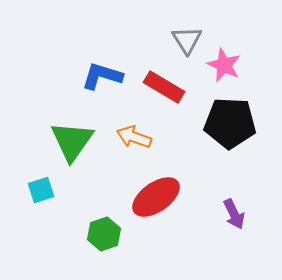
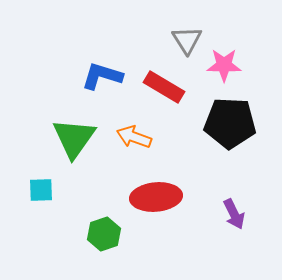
pink star: rotated 24 degrees counterclockwise
green triangle: moved 2 px right, 3 px up
cyan square: rotated 16 degrees clockwise
red ellipse: rotated 30 degrees clockwise
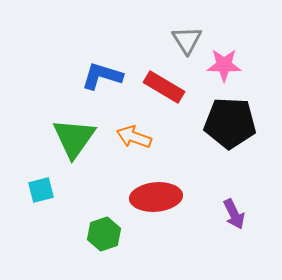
cyan square: rotated 12 degrees counterclockwise
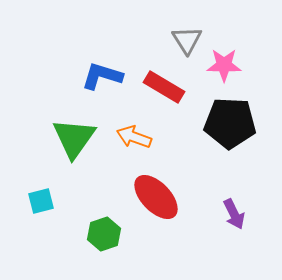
cyan square: moved 11 px down
red ellipse: rotated 51 degrees clockwise
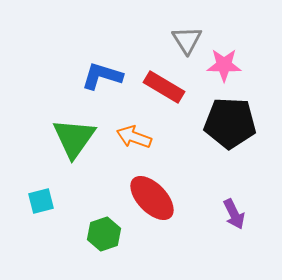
red ellipse: moved 4 px left, 1 px down
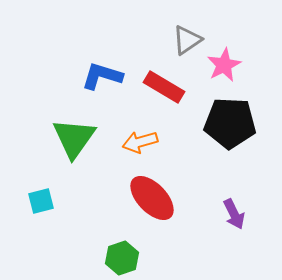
gray triangle: rotated 28 degrees clockwise
pink star: rotated 28 degrees counterclockwise
orange arrow: moved 6 px right, 5 px down; rotated 36 degrees counterclockwise
green hexagon: moved 18 px right, 24 px down
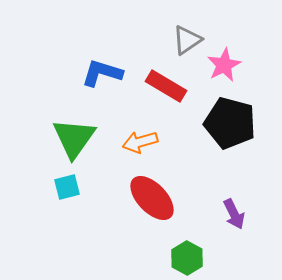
blue L-shape: moved 3 px up
red rectangle: moved 2 px right, 1 px up
black pentagon: rotated 12 degrees clockwise
cyan square: moved 26 px right, 14 px up
green hexagon: moved 65 px right; rotated 12 degrees counterclockwise
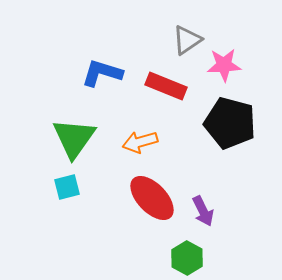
pink star: rotated 24 degrees clockwise
red rectangle: rotated 9 degrees counterclockwise
purple arrow: moved 31 px left, 3 px up
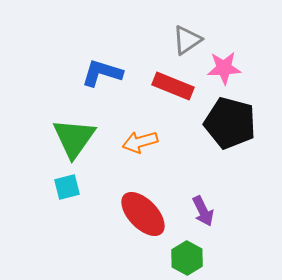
pink star: moved 3 px down
red rectangle: moved 7 px right
red ellipse: moved 9 px left, 16 px down
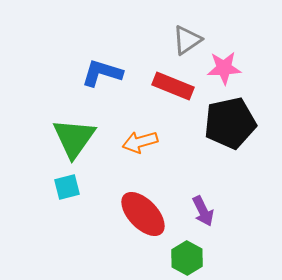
black pentagon: rotated 27 degrees counterclockwise
